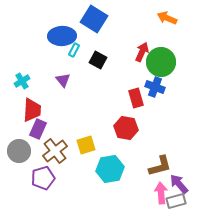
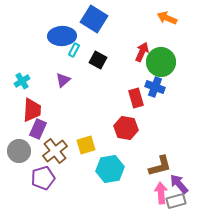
purple triangle: rotated 28 degrees clockwise
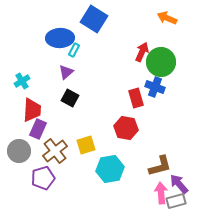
blue ellipse: moved 2 px left, 2 px down
black square: moved 28 px left, 38 px down
purple triangle: moved 3 px right, 8 px up
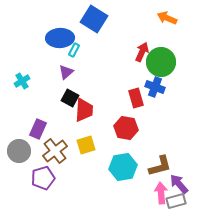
red trapezoid: moved 52 px right
cyan hexagon: moved 13 px right, 2 px up
